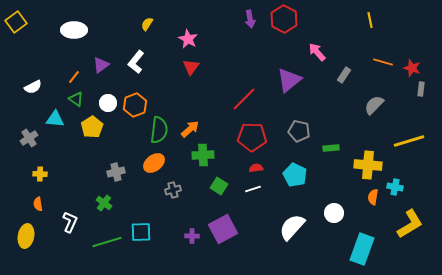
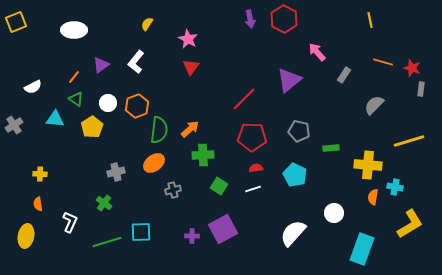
yellow square at (16, 22): rotated 15 degrees clockwise
orange hexagon at (135, 105): moved 2 px right, 1 px down
gray cross at (29, 138): moved 15 px left, 13 px up
white semicircle at (292, 227): moved 1 px right, 6 px down
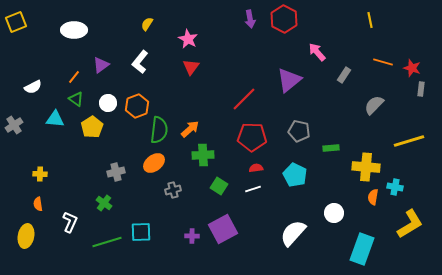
white L-shape at (136, 62): moved 4 px right
yellow cross at (368, 165): moved 2 px left, 2 px down
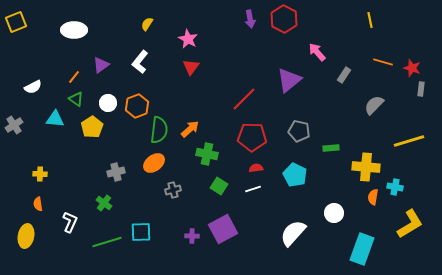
green cross at (203, 155): moved 4 px right, 1 px up; rotated 15 degrees clockwise
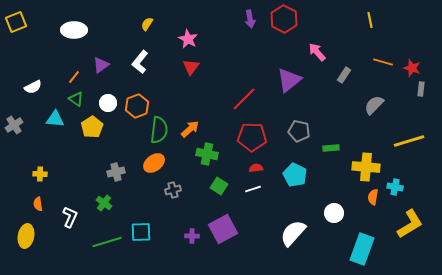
white L-shape at (70, 222): moved 5 px up
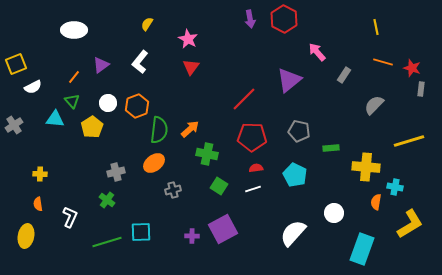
yellow line at (370, 20): moved 6 px right, 7 px down
yellow square at (16, 22): moved 42 px down
green triangle at (76, 99): moved 4 px left, 2 px down; rotated 14 degrees clockwise
orange semicircle at (373, 197): moved 3 px right, 5 px down
green cross at (104, 203): moved 3 px right, 3 px up
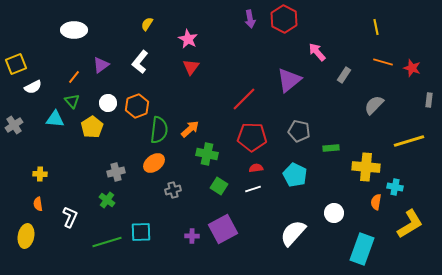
gray rectangle at (421, 89): moved 8 px right, 11 px down
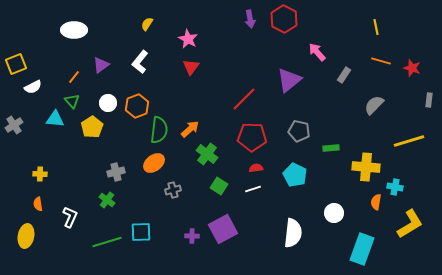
orange line at (383, 62): moved 2 px left, 1 px up
green cross at (207, 154): rotated 25 degrees clockwise
white semicircle at (293, 233): rotated 144 degrees clockwise
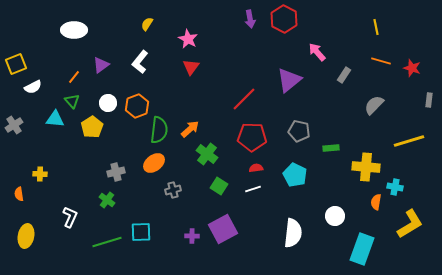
orange semicircle at (38, 204): moved 19 px left, 10 px up
white circle at (334, 213): moved 1 px right, 3 px down
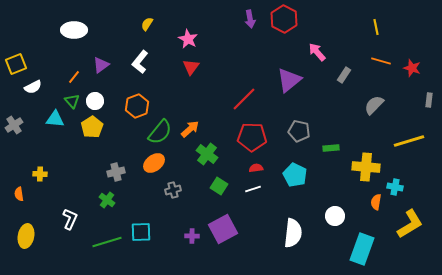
white circle at (108, 103): moved 13 px left, 2 px up
green semicircle at (159, 130): moved 1 px right, 2 px down; rotated 32 degrees clockwise
white L-shape at (70, 217): moved 2 px down
